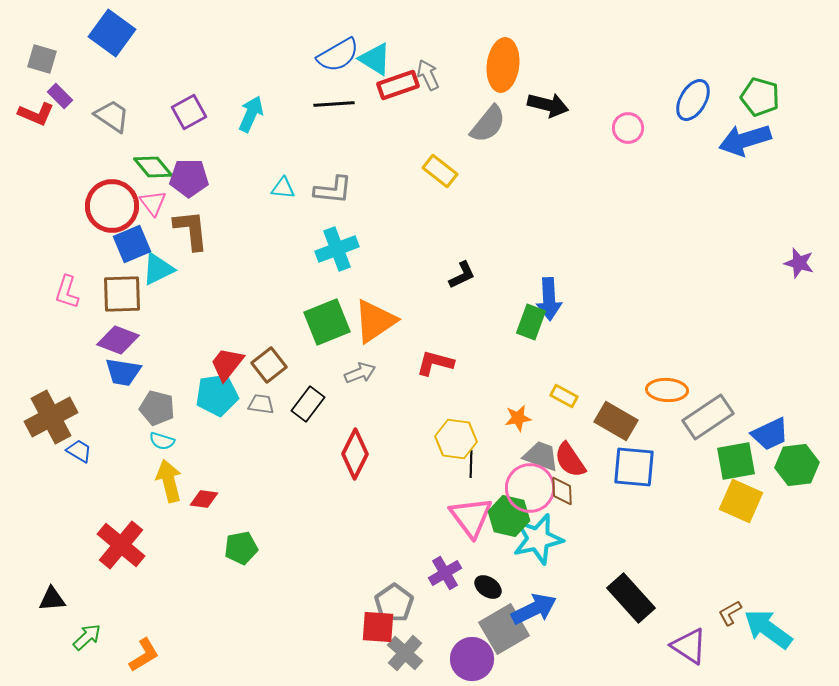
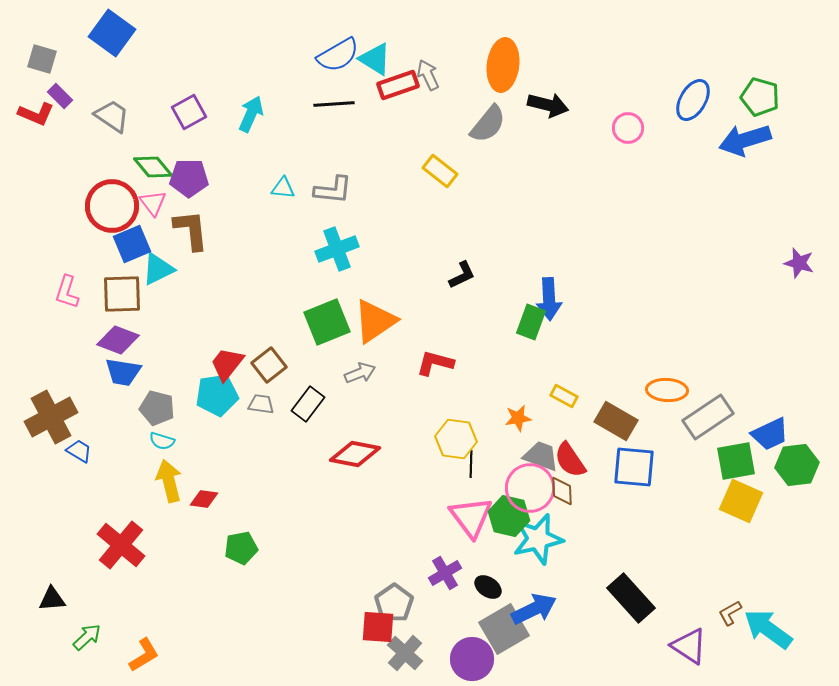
red diamond at (355, 454): rotated 75 degrees clockwise
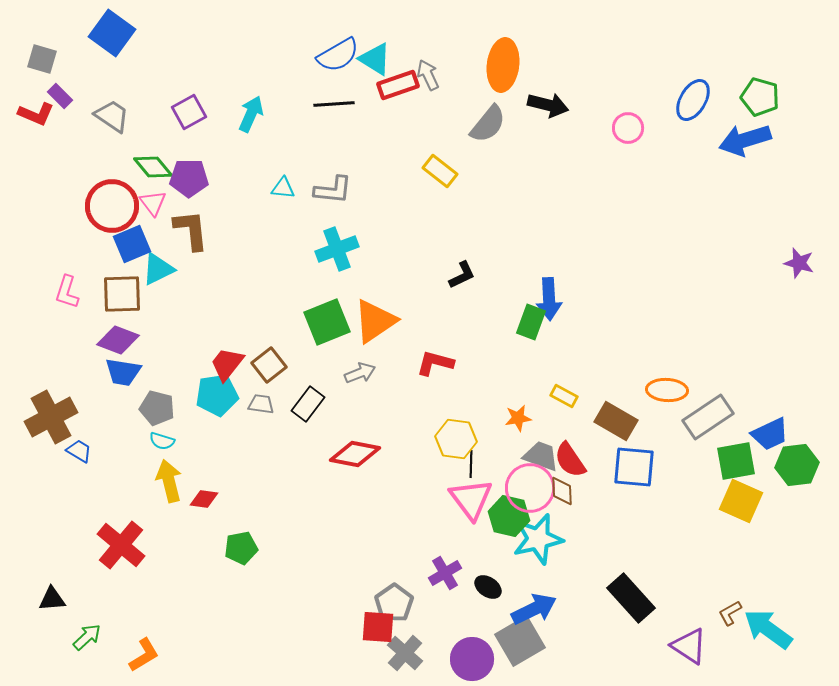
pink triangle at (471, 517): moved 18 px up
gray square at (504, 629): moved 16 px right, 12 px down
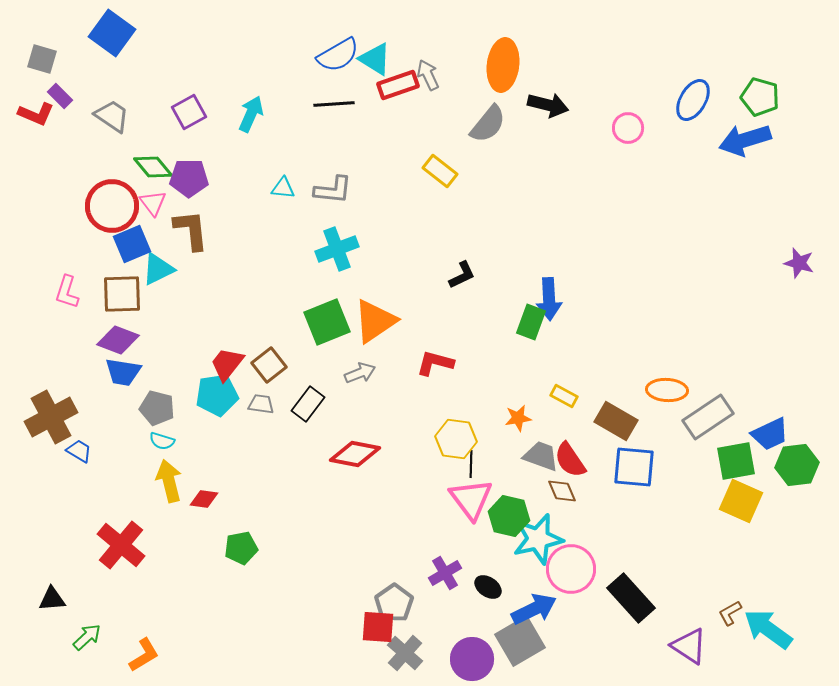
pink circle at (530, 488): moved 41 px right, 81 px down
brown diamond at (562, 491): rotated 20 degrees counterclockwise
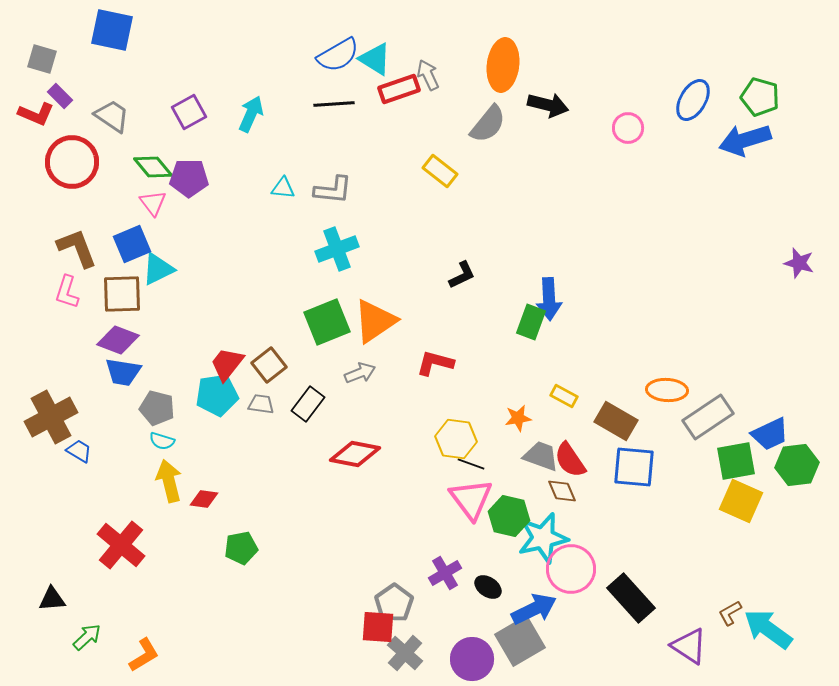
blue square at (112, 33): moved 3 px up; rotated 24 degrees counterclockwise
red rectangle at (398, 85): moved 1 px right, 4 px down
red circle at (112, 206): moved 40 px left, 44 px up
brown L-shape at (191, 230): moved 114 px left, 18 px down; rotated 15 degrees counterclockwise
black line at (471, 464): rotated 72 degrees counterclockwise
cyan star at (538, 539): moved 5 px right, 1 px up
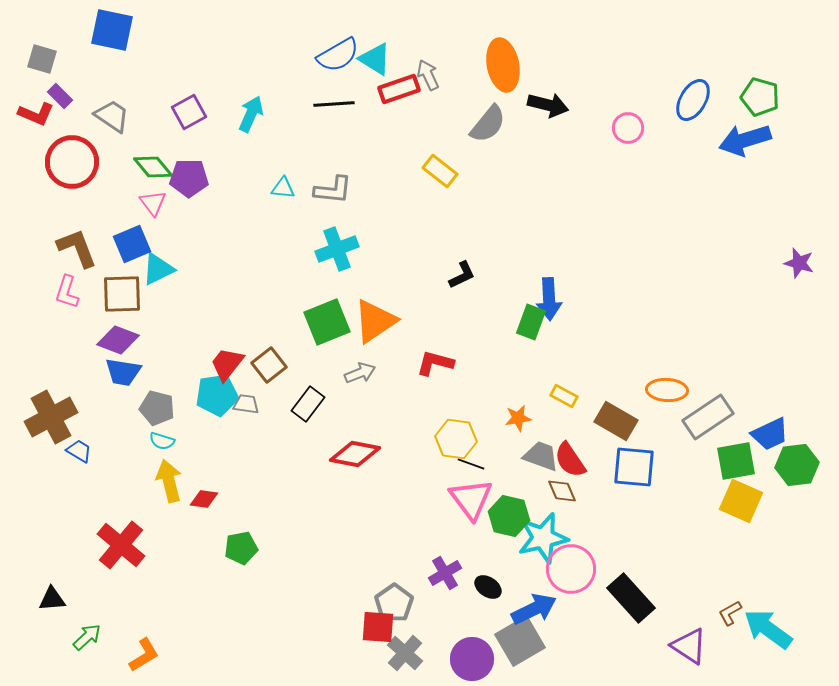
orange ellipse at (503, 65): rotated 18 degrees counterclockwise
gray trapezoid at (261, 404): moved 15 px left
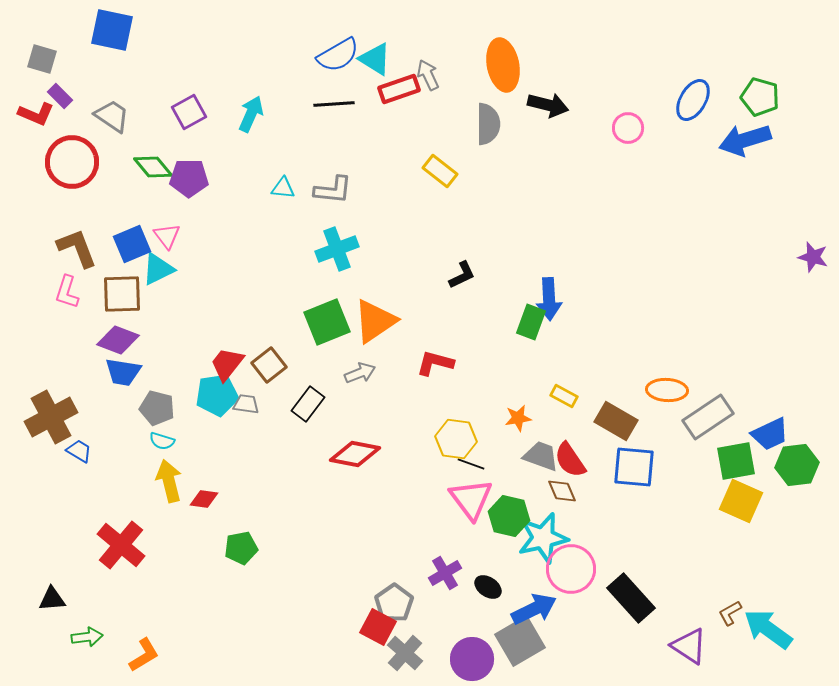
gray semicircle at (488, 124): rotated 39 degrees counterclockwise
pink triangle at (153, 203): moved 14 px right, 33 px down
purple star at (799, 263): moved 14 px right, 6 px up
red square at (378, 627): rotated 24 degrees clockwise
green arrow at (87, 637): rotated 36 degrees clockwise
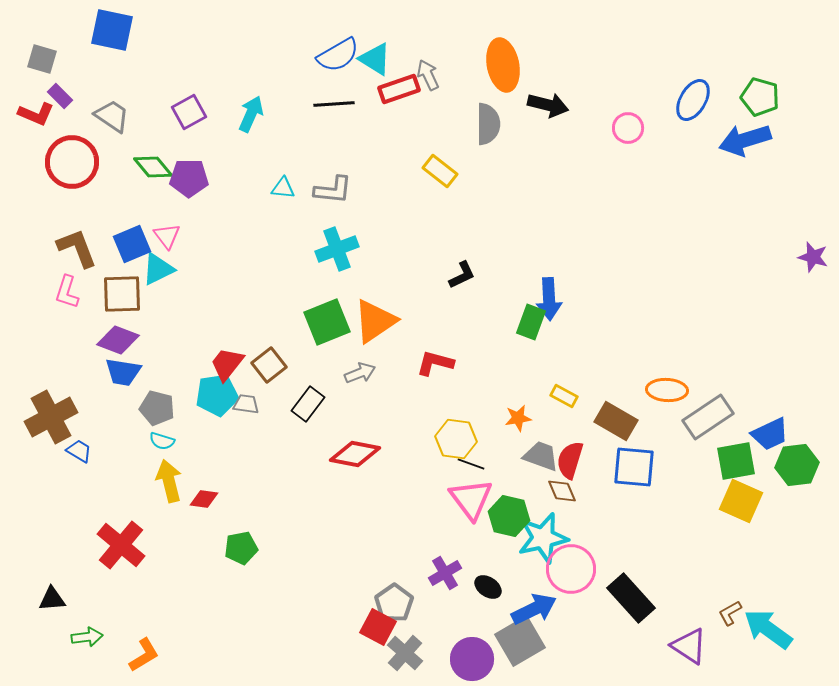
red semicircle at (570, 460): rotated 51 degrees clockwise
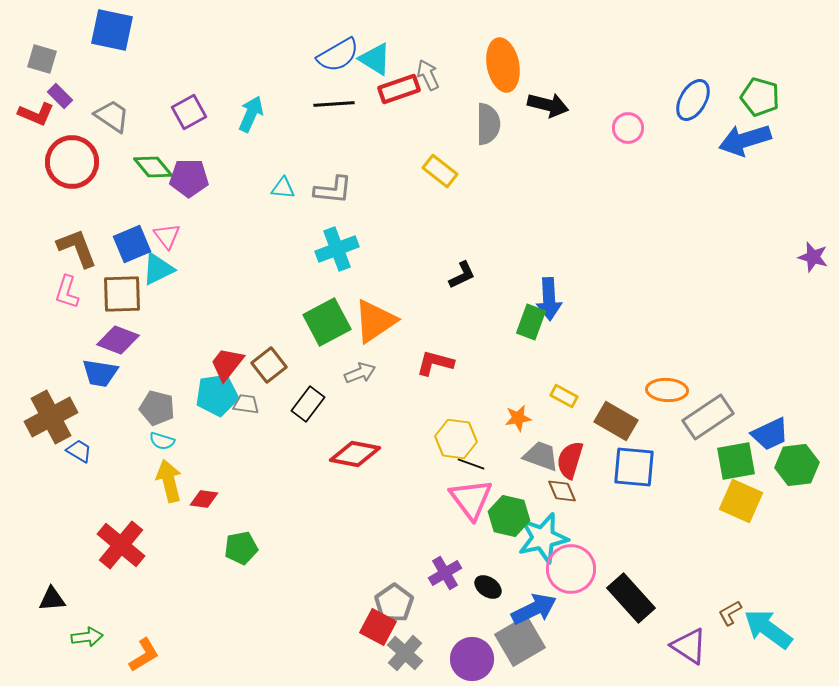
green square at (327, 322): rotated 6 degrees counterclockwise
blue trapezoid at (123, 372): moved 23 px left, 1 px down
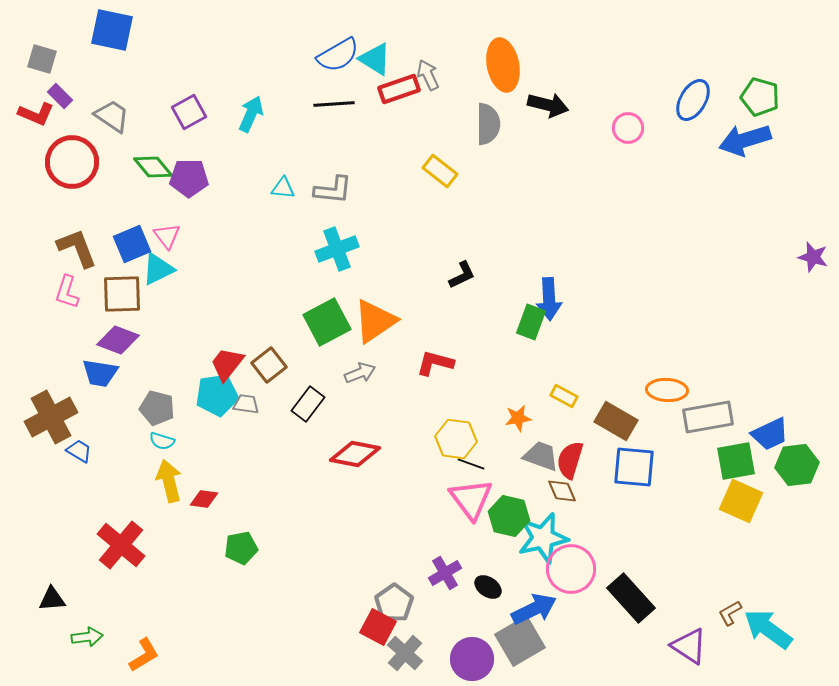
gray rectangle at (708, 417): rotated 24 degrees clockwise
